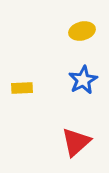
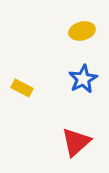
blue star: moved 1 px up
yellow rectangle: rotated 30 degrees clockwise
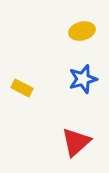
blue star: rotated 12 degrees clockwise
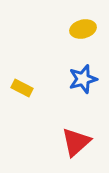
yellow ellipse: moved 1 px right, 2 px up
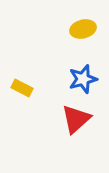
red triangle: moved 23 px up
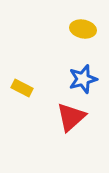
yellow ellipse: rotated 25 degrees clockwise
red triangle: moved 5 px left, 2 px up
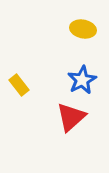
blue star: moved 1 px left, 1 px down; rotated 12 degrees counterclockwise
yellow rectangle: moved 3 px left, 3 px up; rotated 25 degrees clockwise
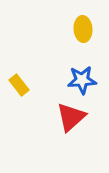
yellow ellipse: rotated 75 degrees clockwise
blue star: rotated 24 degrees clockwise
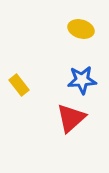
yellow ellipse: moved 2 px left; rotated 70 degrees counterclockwise
red triangle: moved 1 px down
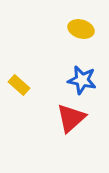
blue star: rotated 16 degrees clockwise
yellow rectangle: rotated 10 degrees counterclockwise
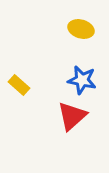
red triangle: moved 1 px right, 2 px up
